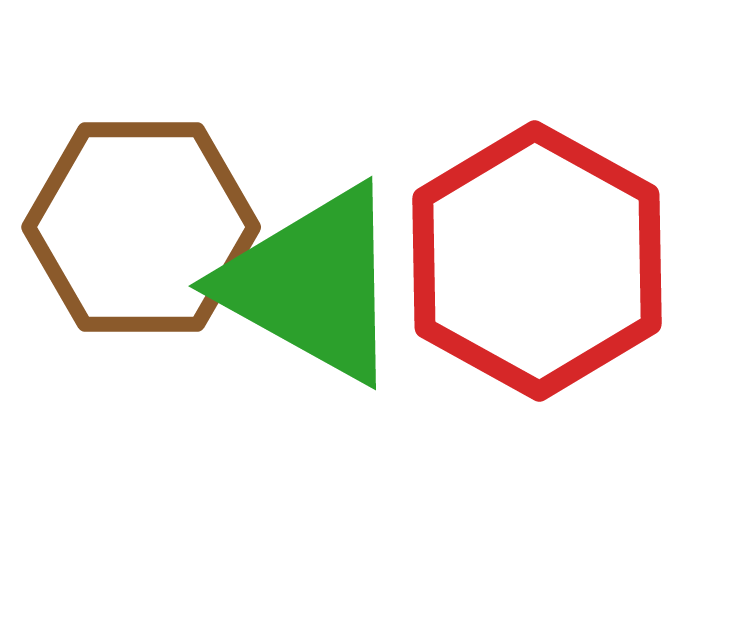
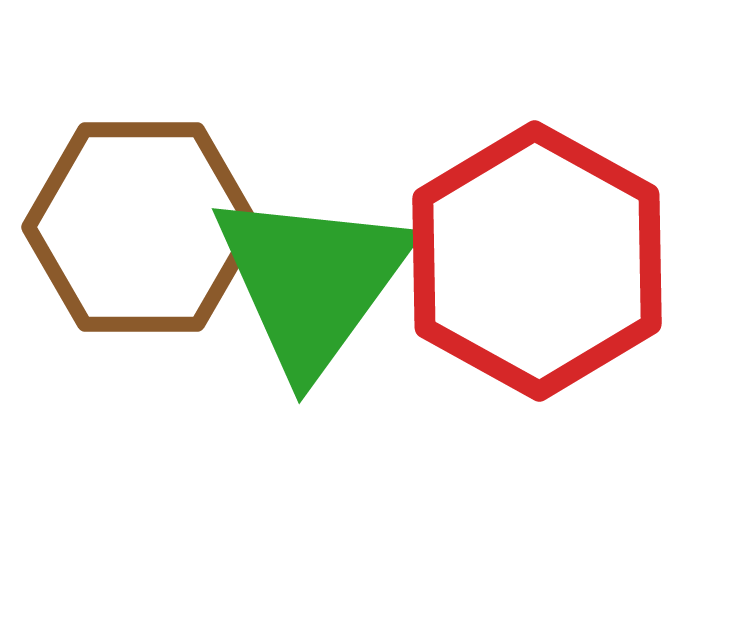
green triangle: moved 3 px up; rotated 37 degrees clockwise
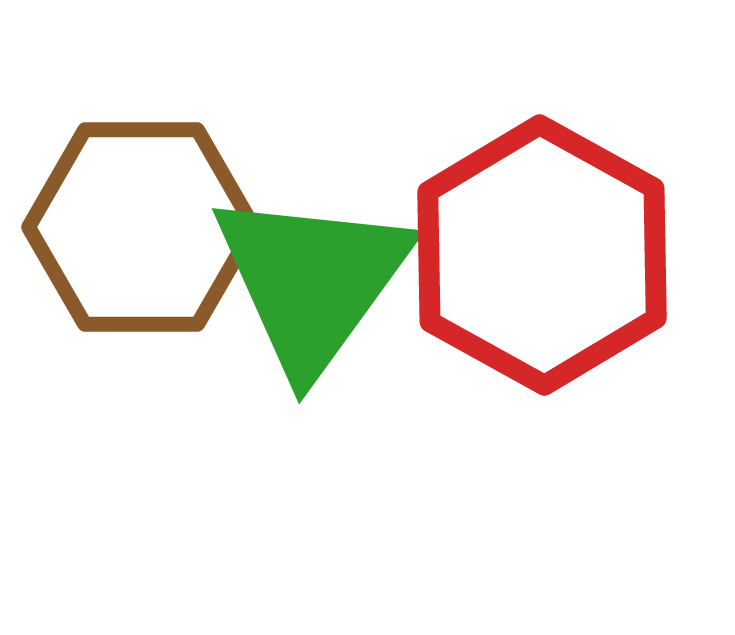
red hexagon: moved 5 px right, 6 px up
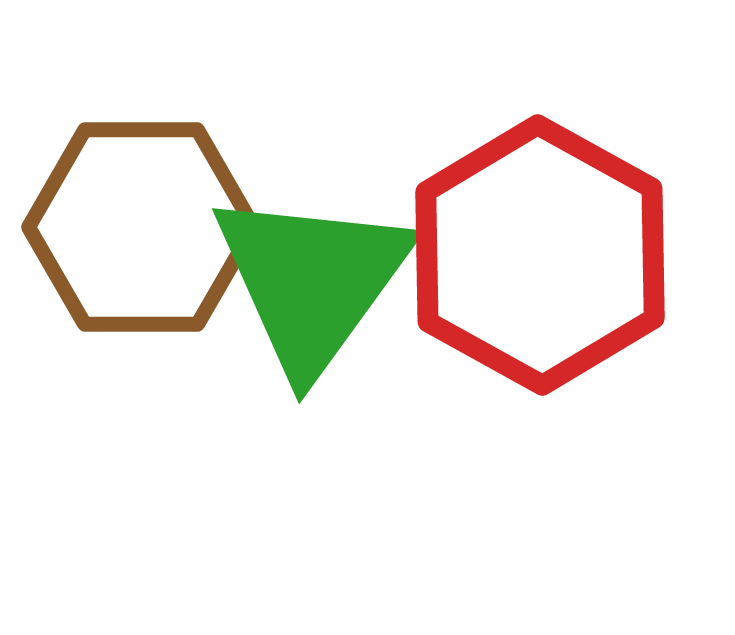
red hexagon: moved 2 px left
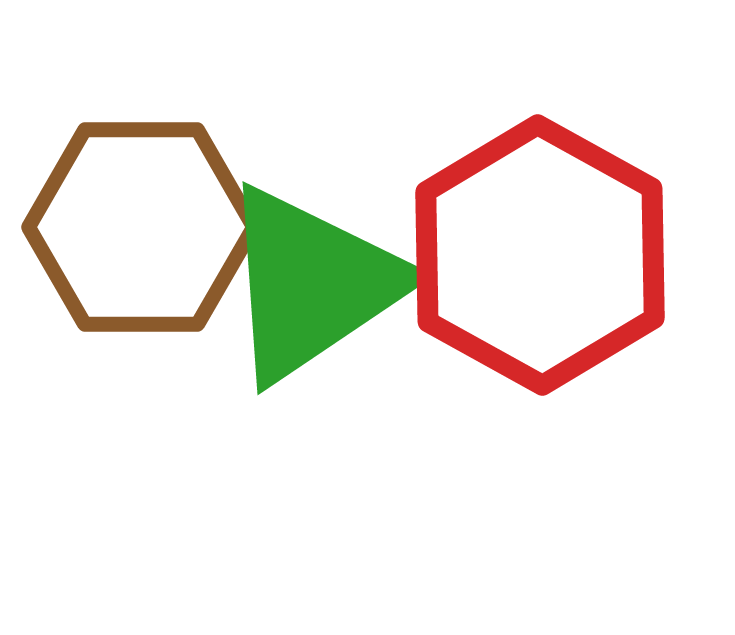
green triangle: moved 3 px down; rotated 20 degrees clockwise
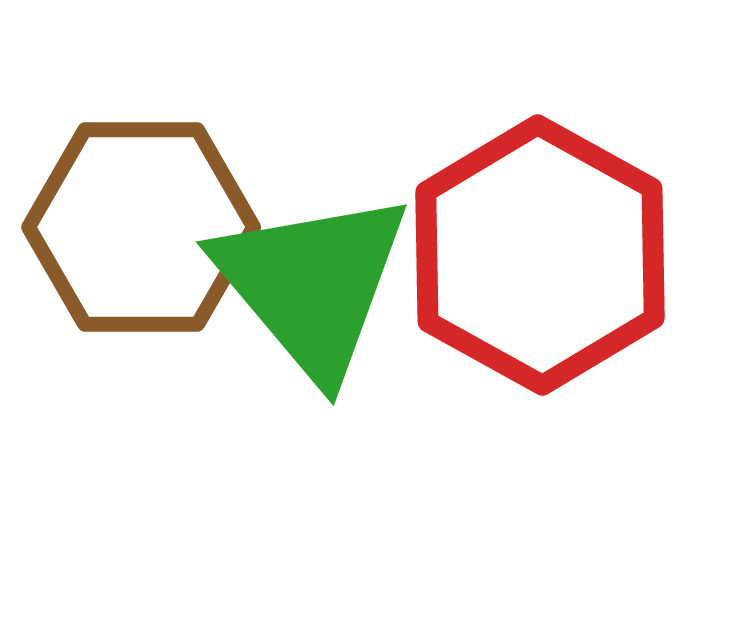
green triangle: rotated 36 degrees counterclockwise
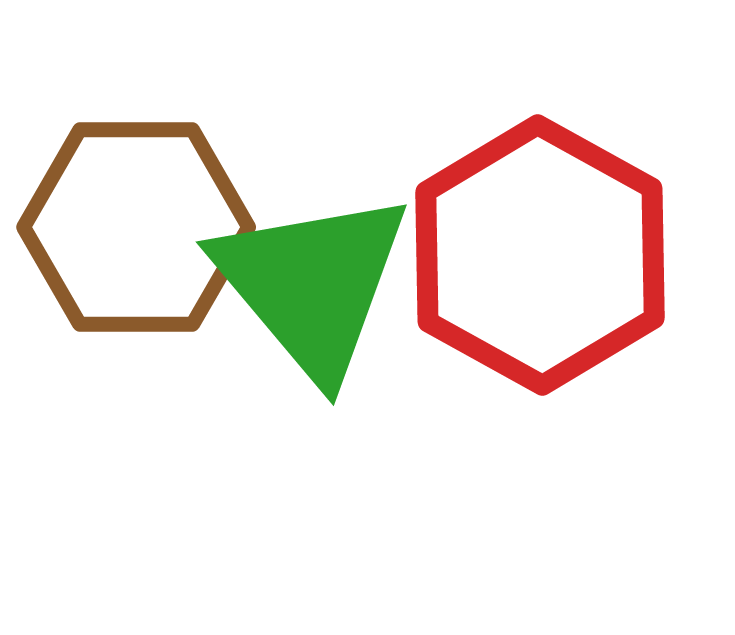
brown hexagon: moved 5 px left
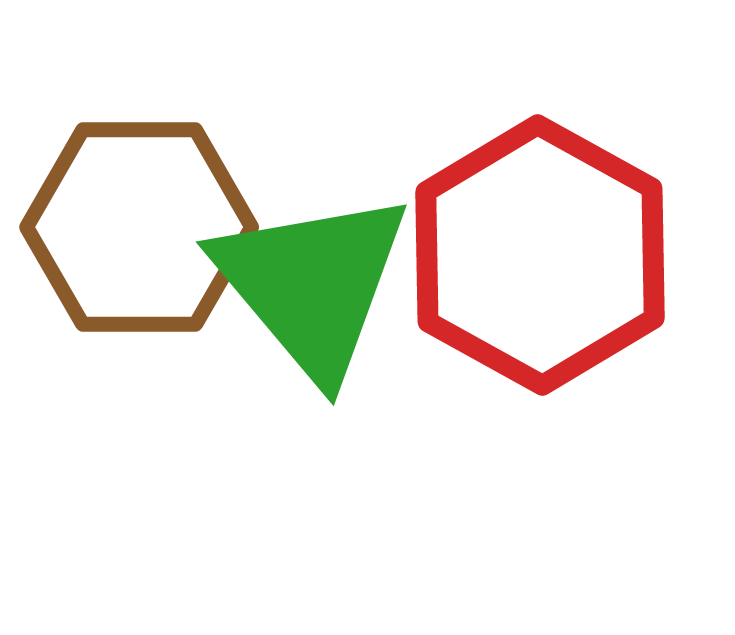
brown hexagon: moved 3 px right
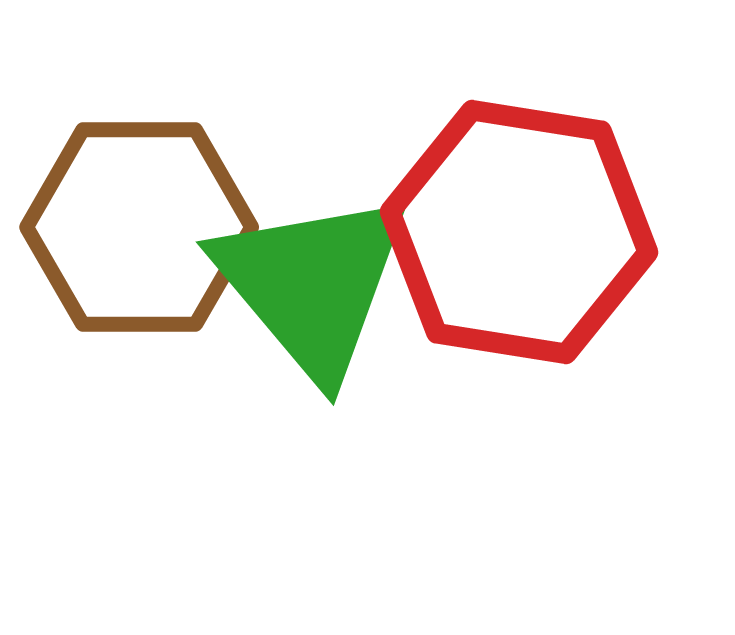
red hexagon: moved 21 px left, 23 px up; rotated 20 degrees counterclockwise
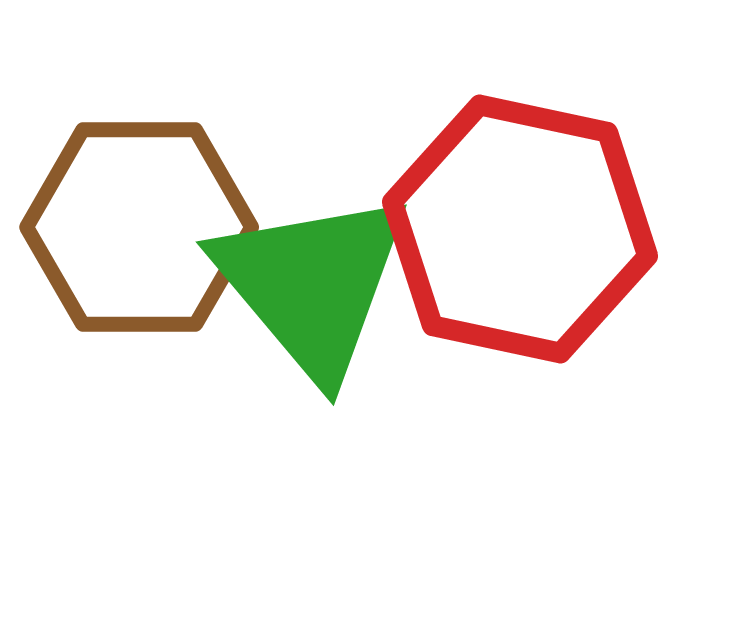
red hexagon: moved 1 px right, 3 px up; rotated 3 degrees clockwise
